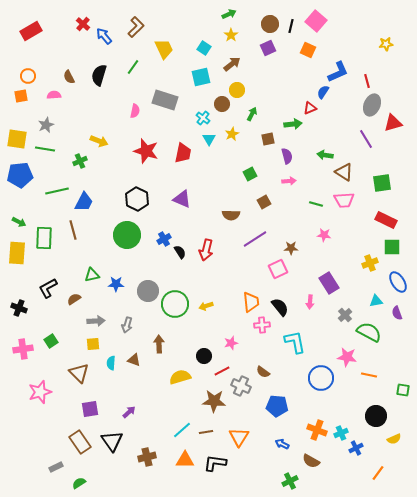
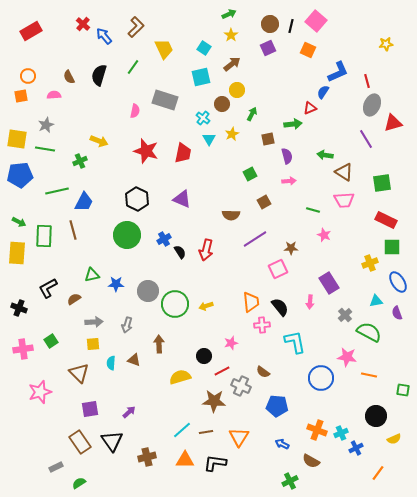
green line at (316, 204): moved 3 px left, 6 px down
pink star at (324, 235): rotated 16 degrees clockwise
green rectangle at (44, 238): moved 2 px up
gray arrow at (96, 321): moved 2 px left, 1 px down
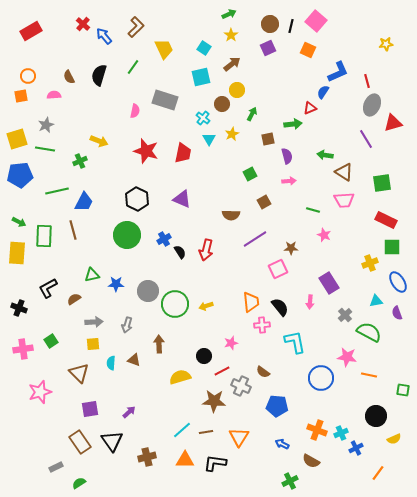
yellow square at (17, 139): rotated 25 degrees counterclockwise
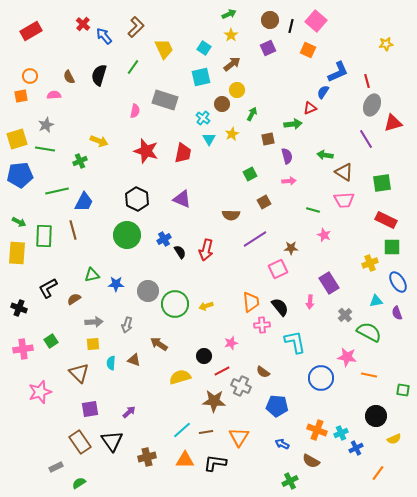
brown circle at (270, 24): moved 4 px up
orange circle at (28, 76): moved 2 px right
brown arrow at (159, 344): rotated 54 degrees counterclockwise
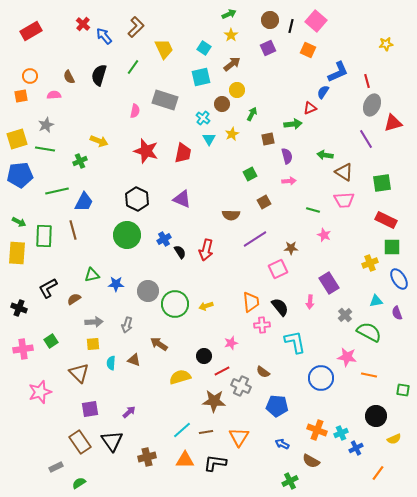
blue ellipse at (398, 282): moved 1 px right, 3 px up
